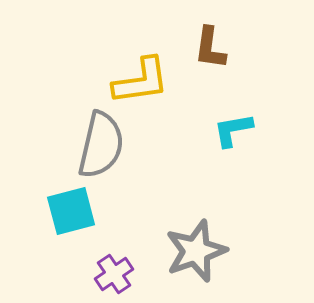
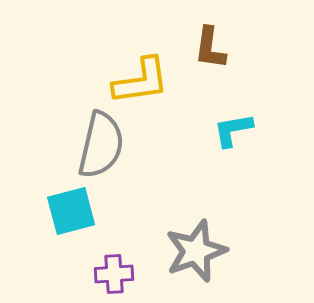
purple cross: rotated 30 degrees clockwise
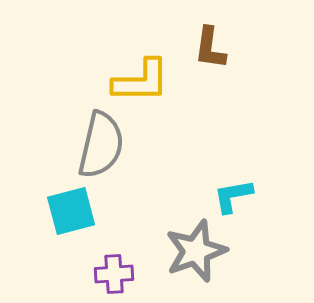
yellow L-shape: rotated 8 degrees clockwise
cyan L-shape: moved 66 px down
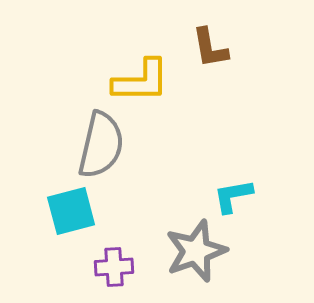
brown L-shape: rotated 18 degrees counterclockwise
purple cross: moved 7 px up
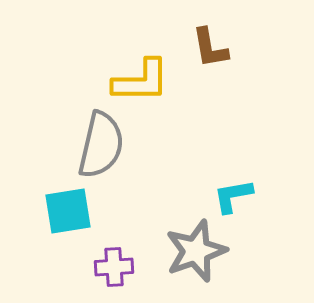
cyan square: moved 3 px left; rotated 6 degrees clockwise
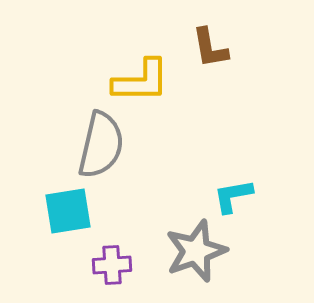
purple cross: moved 2 px left, 2 px up
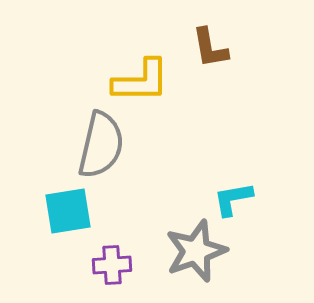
cyan L-shape: moved 3 px down
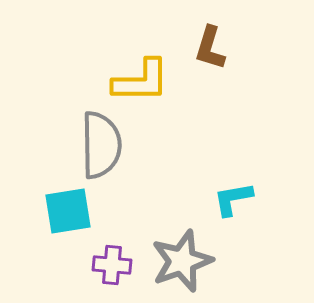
brown L-shape: rotated 27 degrees clockwise
gray semicircle: rotated 14 degrees counterclockwise
gray star: moved 14 px left, 10 px down
purple cross: rotated 9 degrees clockwise
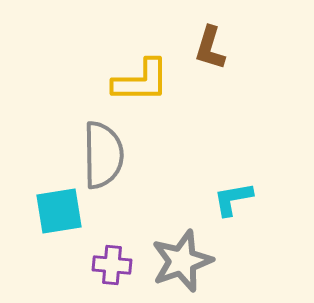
gray semicircle: moved 2 px right, 10 px down
cyan square: moved 9 px left
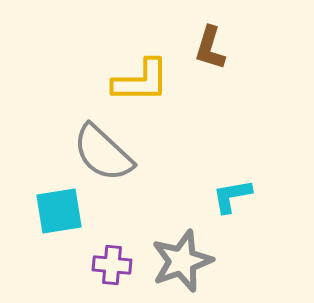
gray semicircle: moved 2 px up; rotated 134 degrees clockwise
cyan L-shape: moved 1 px left, 3 px up
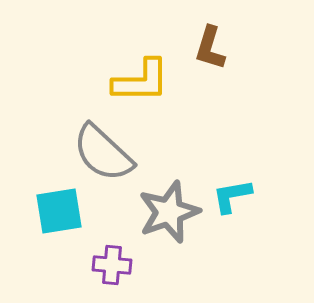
gray star: moved 13 px left, 49 px up
